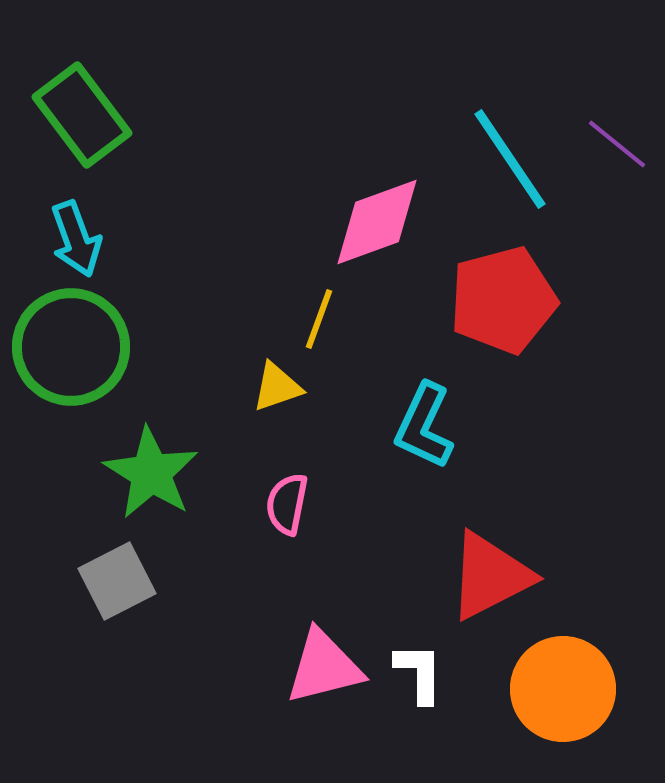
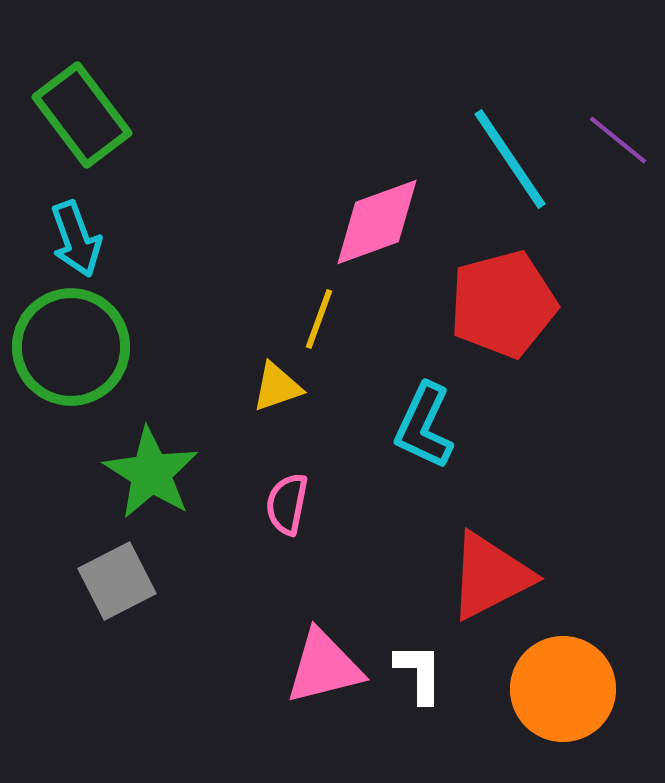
purple line: moved 1 px right, 4 px up
red pentagon: moved 4 px down
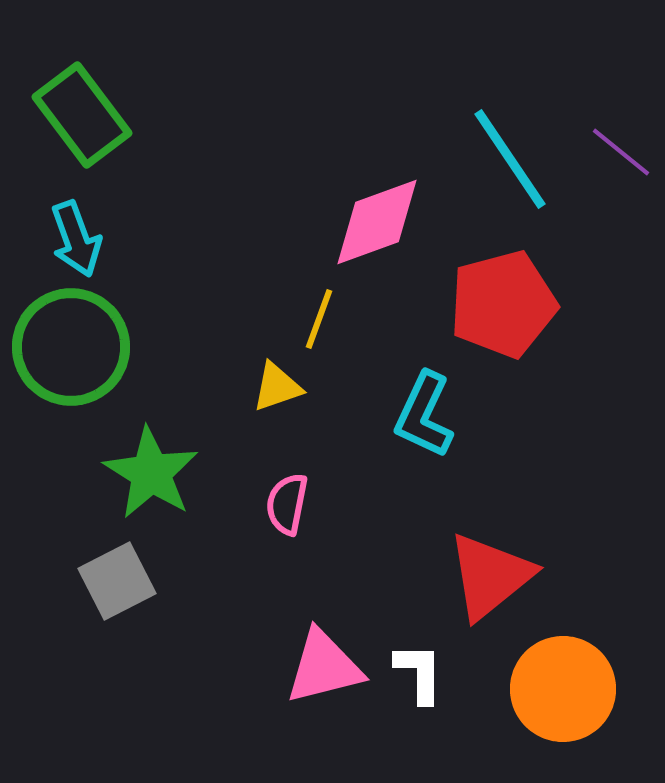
purple line: moved 3 px right, 12 px down
cyan L-shape: moved 11 px up
red triangle: rotated 12 degrees counterclockwise
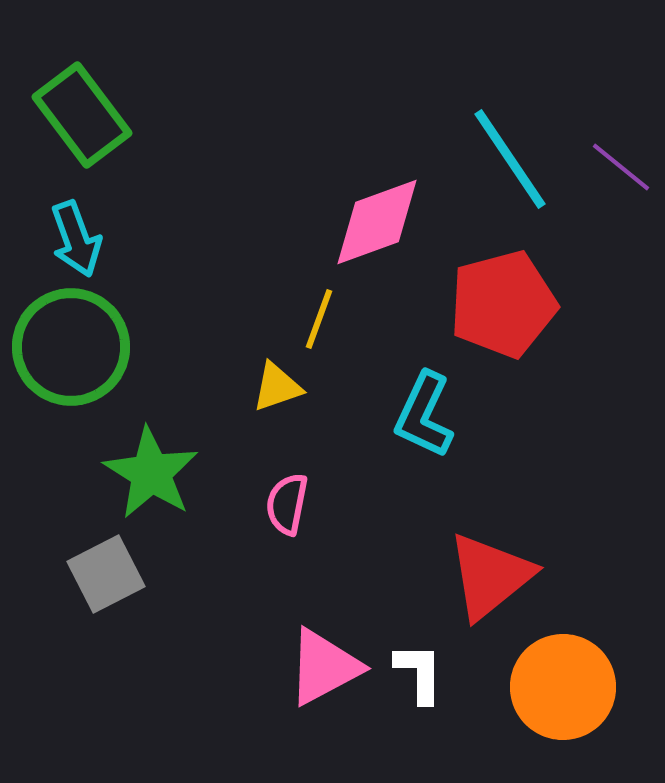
purple line: moved 15 px down
gray square: moved 11 px left, 7 px up
pink triangle: rotated 14 degrees counterclockwise
orange circle: moved 2 px up
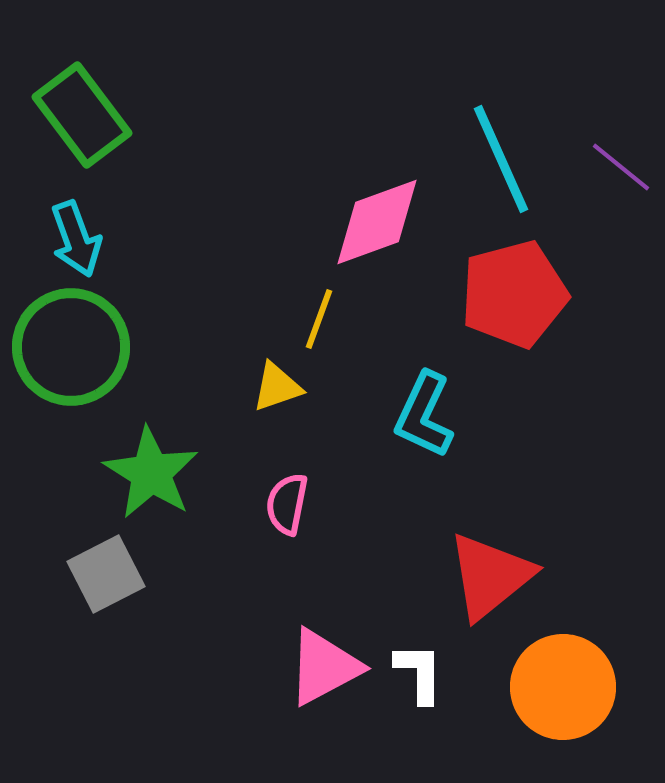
cyan line: moved 9 px left; rotated 10 degrees clockwise
red pentagon: moved 11 px right, 10 px up
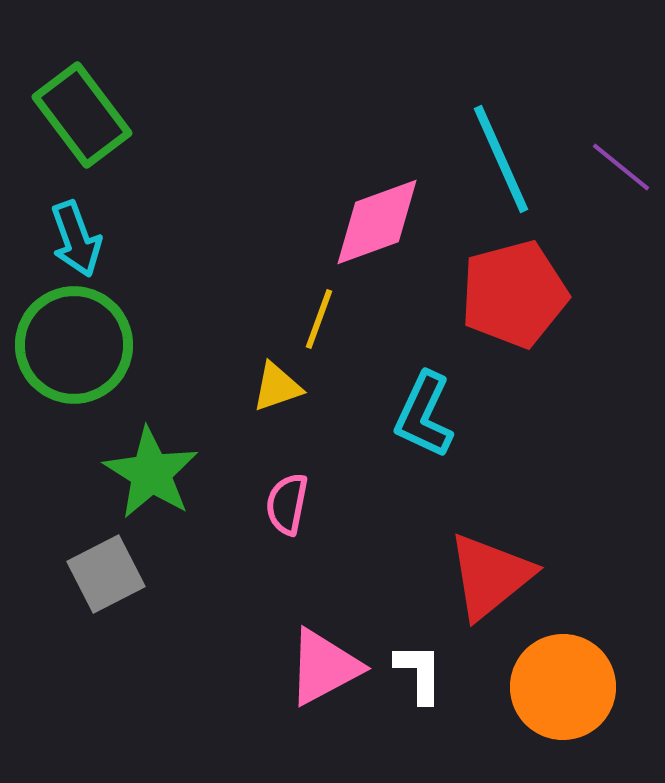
green circle: moved 3 px right, 2 px up
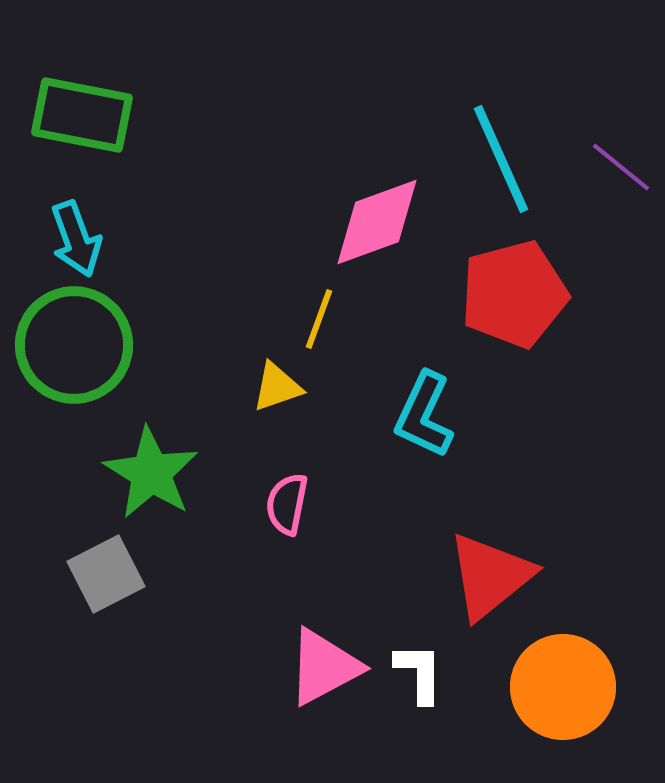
green rectangle: rotated 42 degrees counterclockwise
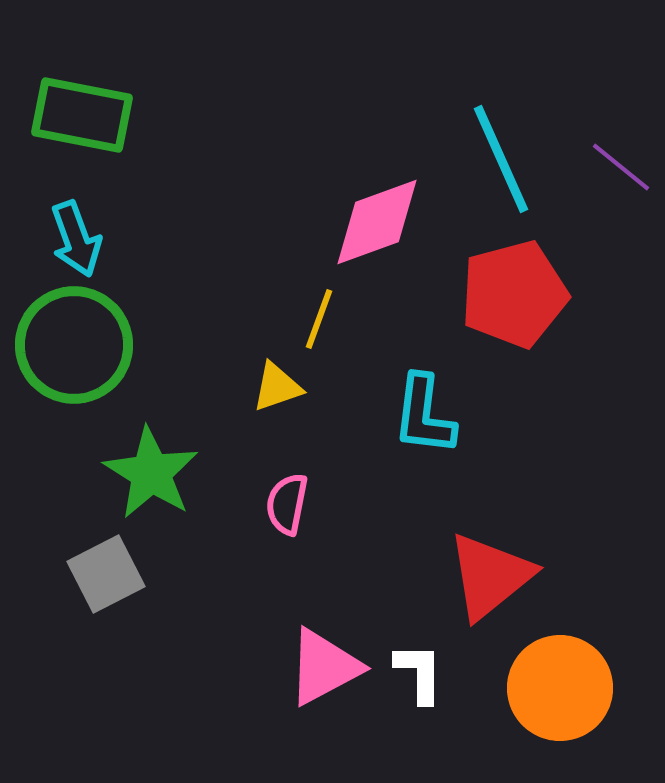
cyan L-shape: rotated 18 degrees counterclockwise
orange circle: moved 3 px left, 1 px down
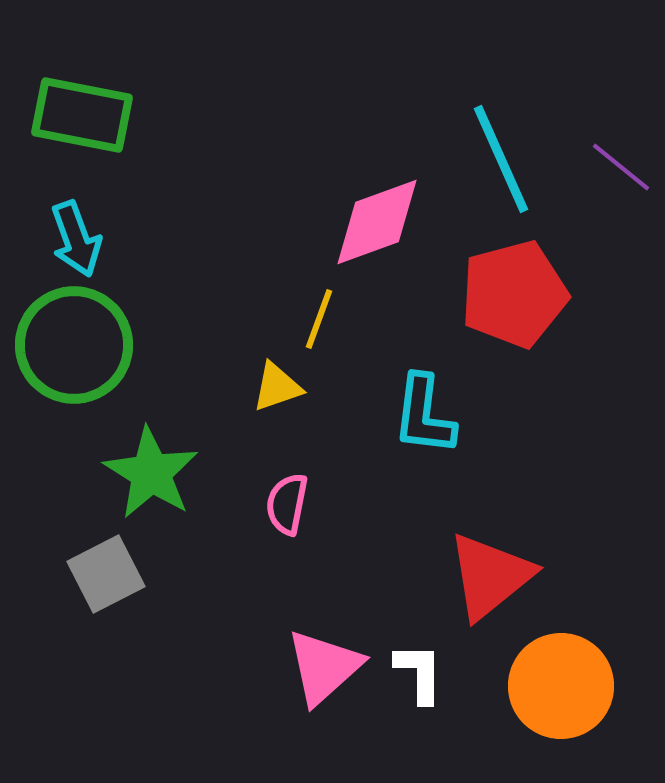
pink triangle: rotated 14 degrees counterclockwise
orange circle: moved 1 px right, 2 px up
